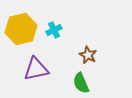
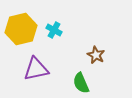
cyan cross: rotated 35 degrees counterclockwise
brown star: moved 8 px right
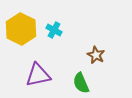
yellow hexagon: rotated 20 degrees counterclockwise
purple triangle: moved 2 px right, 6 px down
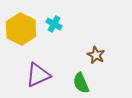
cyan cross: moved 6 px up
purple triangle: rotated 12 degrees counterclockwise
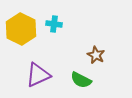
cyan cross: rotated 21 degrees counterclockwise
green semicircle: moved 3 px up; rotated 40 degrees counterclockwise
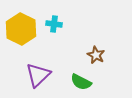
purple triangle: rotated 20 degrees counterclockwise
green semicircle: moved 2 px down
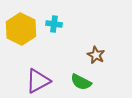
purple triangle: moved 6 px down; rotated 16 degrees clockwise
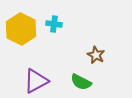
purple triangle: moved 2 px left
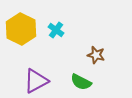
cyan cross: moved 2 px right, 6 px down; rotated 28 degrees clockwise
brown star: rotated 12 degrees counterclockwise
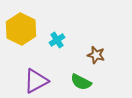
cyan cross: moved 1 px right, 10 px down; rotated 21 degrees clockwise
